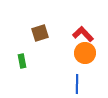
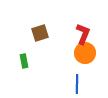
red L-shape: rotated 65 degrees clockwise
green rectangle: moved 2 px right
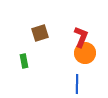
red L-shape: moved 2 px left, 3 px down
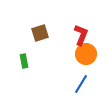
red L-shape: moved 2 px up
orange circle: moved 1 px right, 1 px down
blue line: moved 4 px right; rotated 30 degrees clockwise
